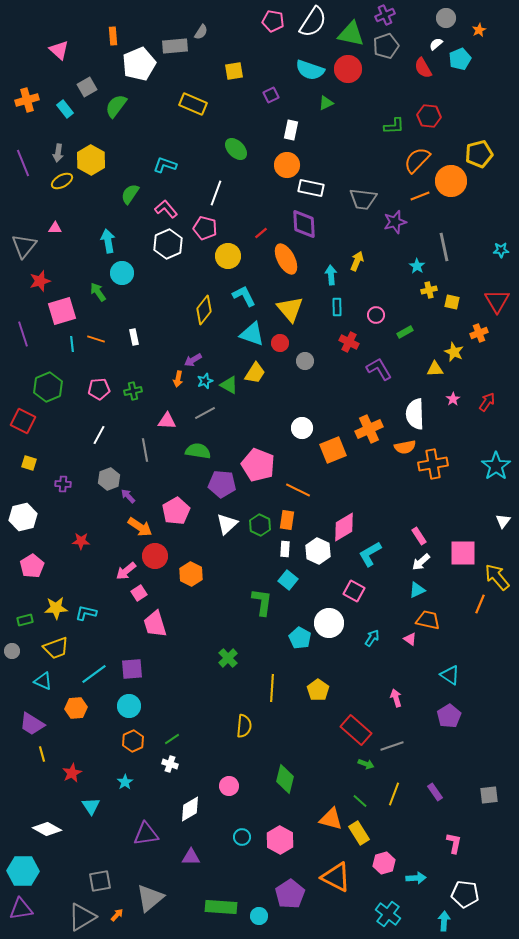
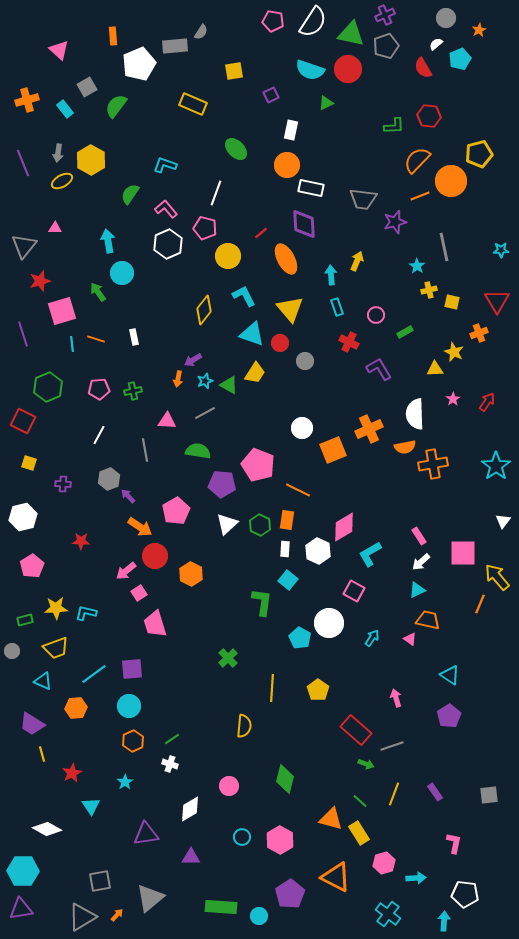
cyan rectangle at (337, 307): rotated 18 degrees counterclockwise
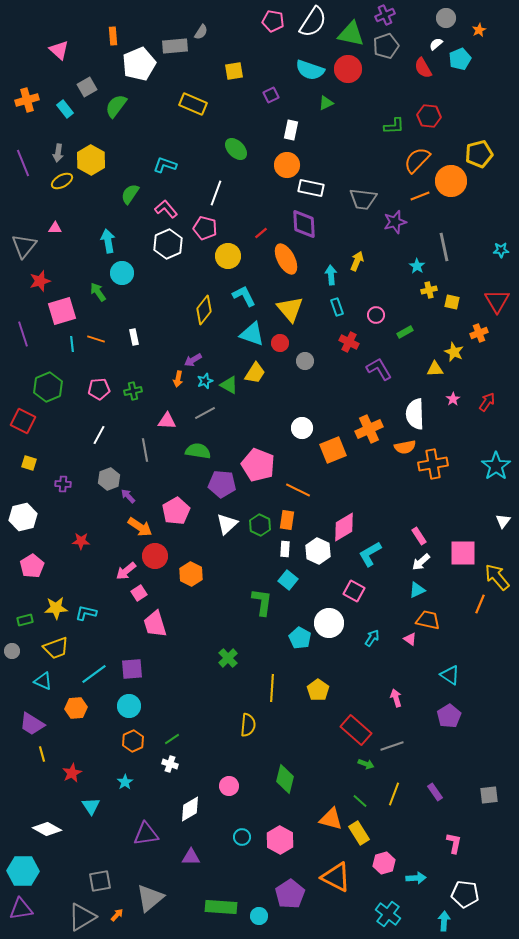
yellow semicircle at (244, 726): moved 4 px right, 1 px up
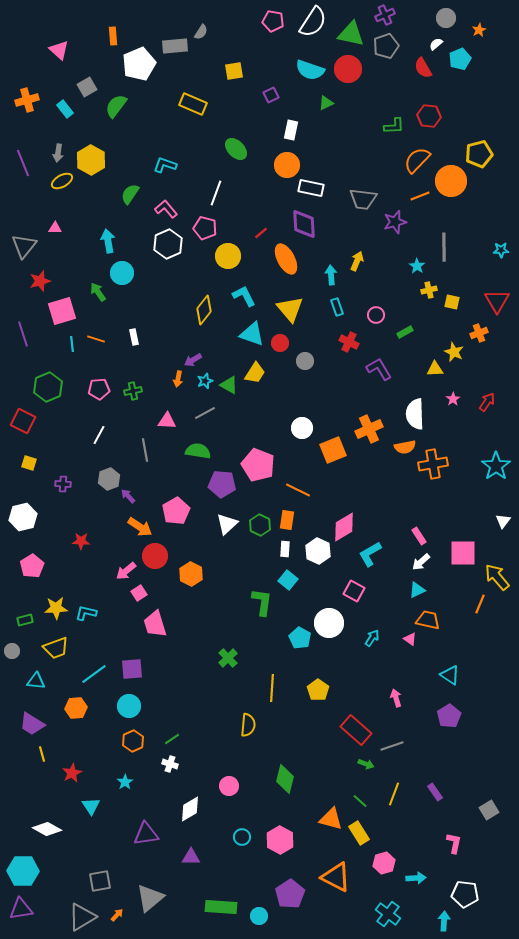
gray line at (444, 247): rotated 12 degrees clockwise
cyan triangle at (43, 681): moved 7 px left; rotated 18 degrees counterclockwise
gray square at (489, 795): moved 15 px down; rotated 24 degrees counterclockwise
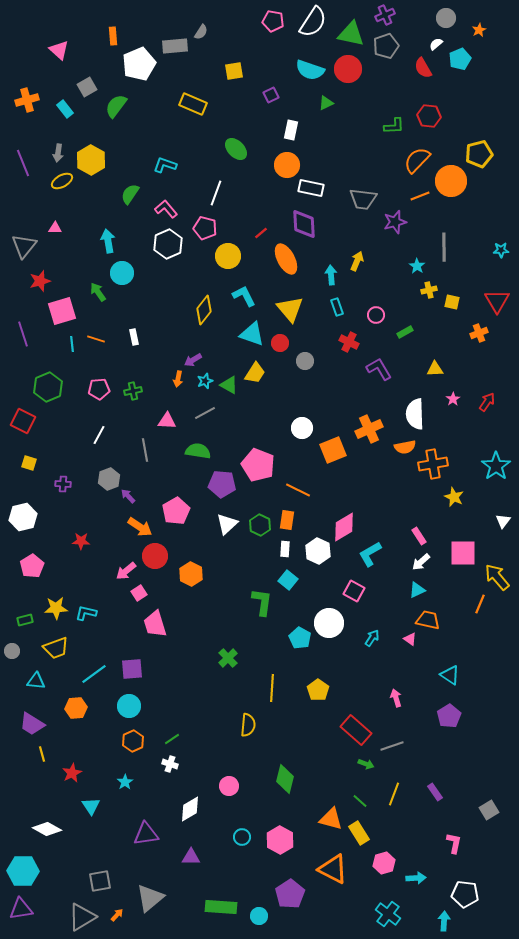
yellow star at (454, 352): moved 145 px down
orange triangle at (336, 877): moved 3 px left, 8 px up
